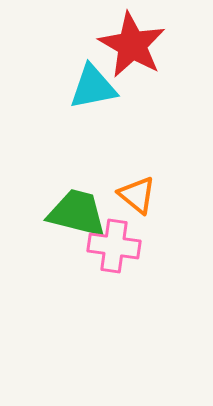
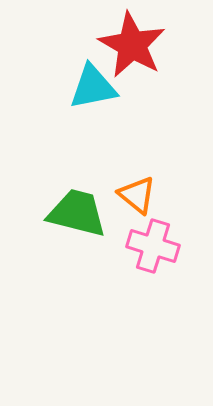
pink cross: moved 39 px right; rotated 9 degrees clockwise
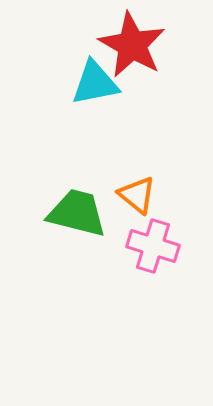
cyan triangle: moved 2 px right, 4 px up
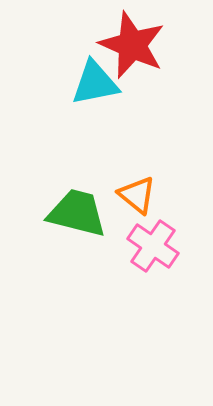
red star: rotated 6 degrees counterclockwise
pink cross: rotated 18 degrees clockwise
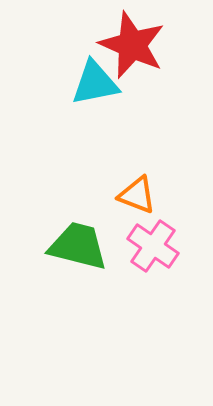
orange triangle: rotated 18 degrees counterclockwise
green trapezoid: moved 1 px right, 33 px down
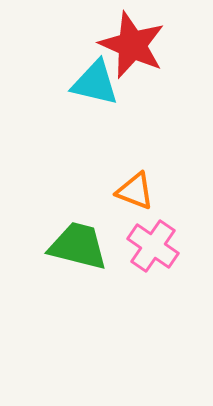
cyan triangle: rotated 24 degrees clockwise
orange triangle: moved 2 px left, 4 px up
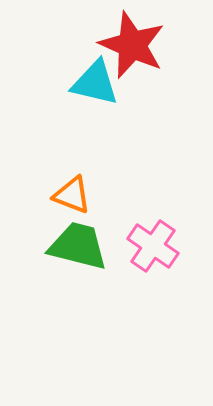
orange triangle: moved 63 px left, 4 px down
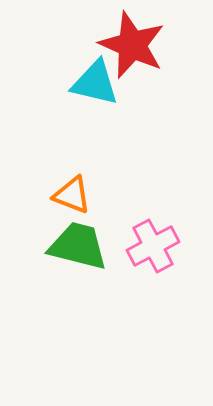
pink cross: rotated 27 degrees clockwise
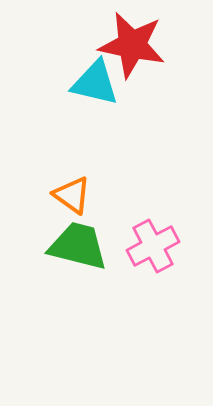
red star: rotated 12 degrees counterclockwise
orange triangle: rotated 15 degrees clockwise
